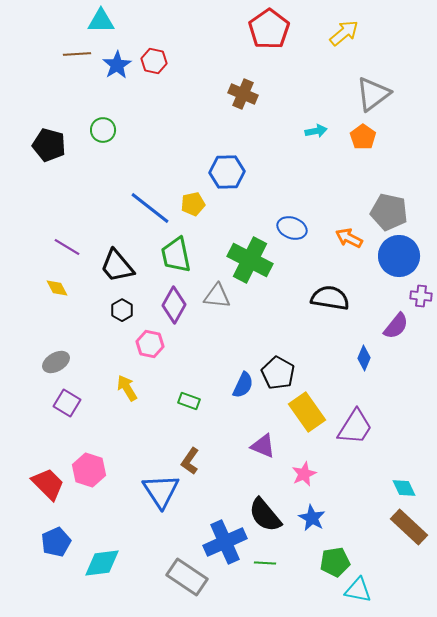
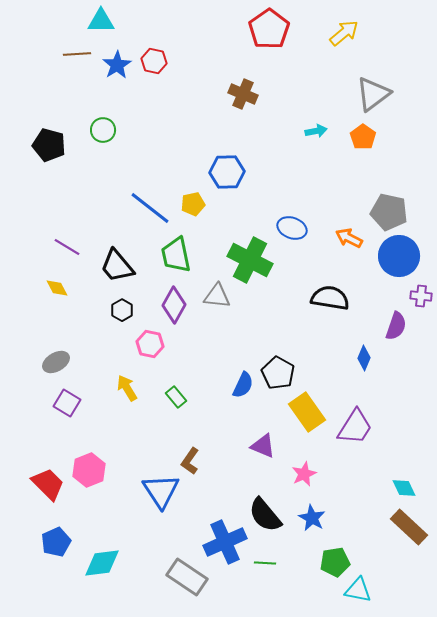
purple semicircle at (396, 326): rotated 20 degrees counterclockwise
green rectangle at (189, 401): moved 13 px left, 4 px up; rotated 30 degrees clockwise
pink hexagon at (89, 470): rotated 20 degrees clockwise
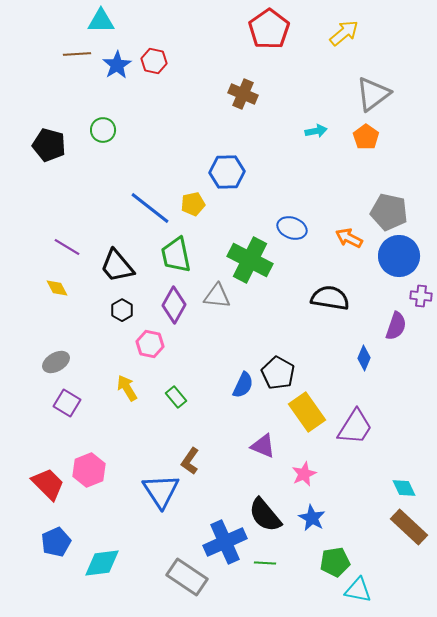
orange pentagon at (363, 137): moved 3 px right
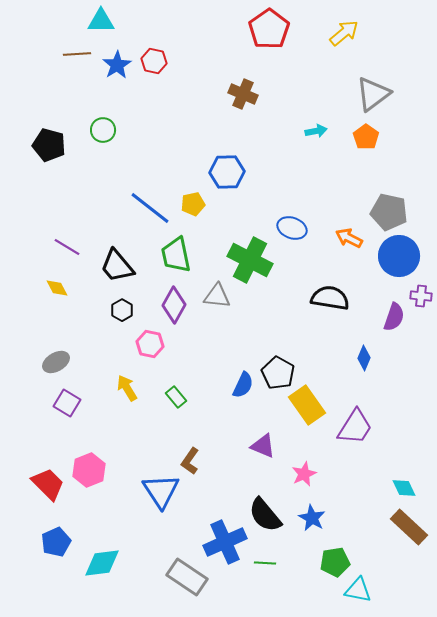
purple semicircle at (396, 326): moved 2 px left, 9 px up
yellow rectangle at (307, 412): moved 7 px up
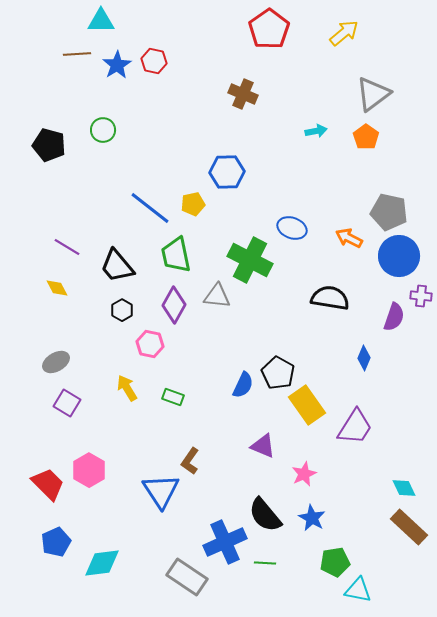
green rectangle at (176, 397): moved 3 px left; rotated 30 degrees counterclockwise
pink hexagon at (89, 470): rotated 8 degrees counterclockwise
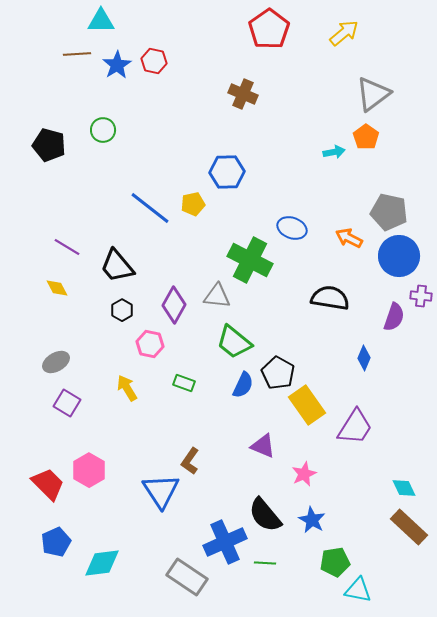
cyan arrow at (316, 131): moved 18 px right, 21 px down
green trapezoid at (176, 255): moved 58 px right, 87 px down; rotated 39 degrees counterclockwise
green rectangle at (173, 397): moved 11 px right, 14 px up
blue star at (312, 518): moved 2 px down
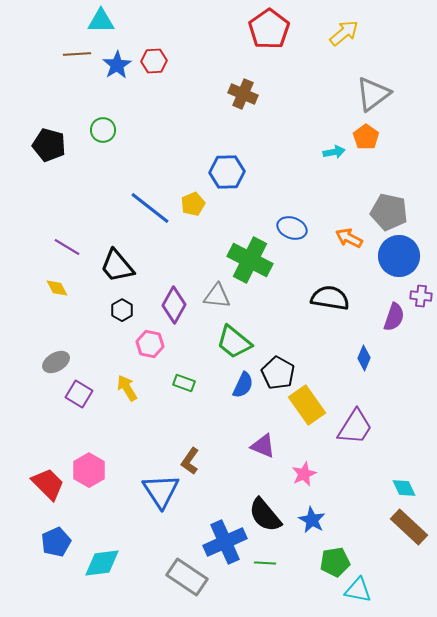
red hexagon at (154, 61): rotated 15 degrees counterclockwise
yellow pentagon at (193, 204): rotated 10 degrees counterclockwise
purple square at (67, 403): moved 12 px right, 9 px up
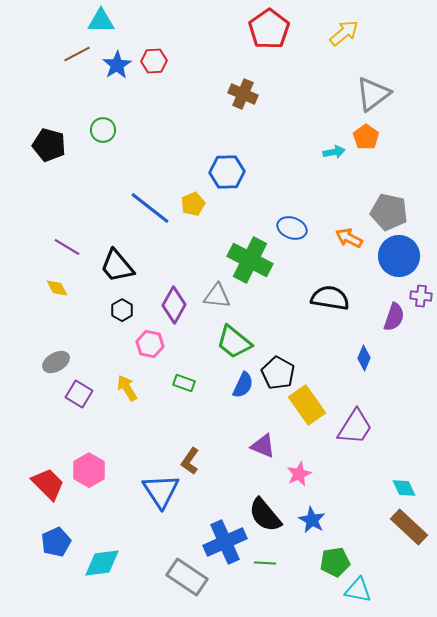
brown line at (77, 54): rotated 24 degrees counterclockwise
pink star at (304, 474): moved 5 px left
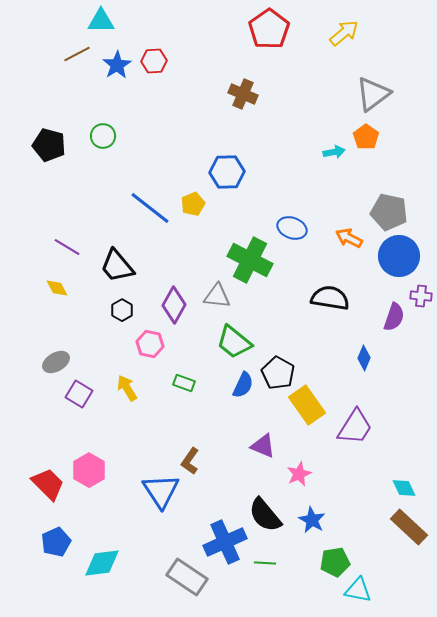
green circle at (103, 130): moved 6 px down
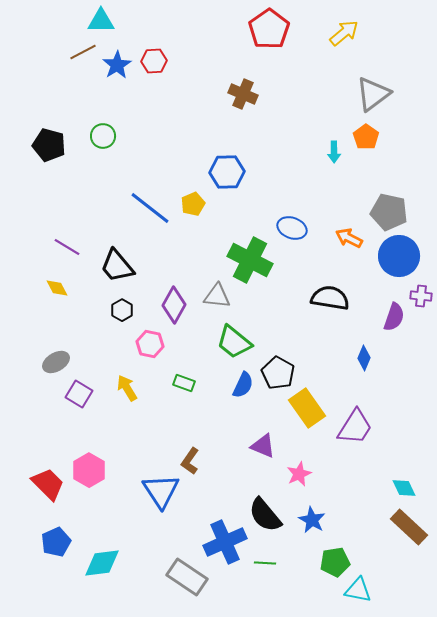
brown line at (77, 54): moved 6 px right, 2 px up
cyan arrow at (334, 152): rotated 100 degrees clockwise
yellow rectangle at (307, 405): moved 3 px down
